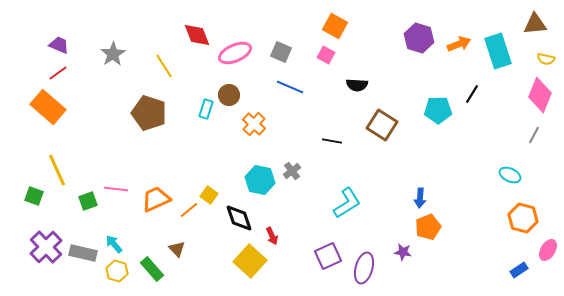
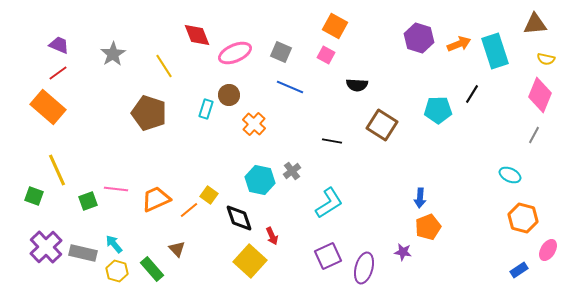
cyan rectangle at (498, 51): moved 3 px left
cyan L-shape at (347, 203): moved 18 px left
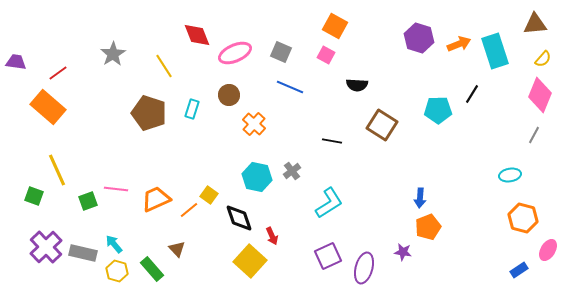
purple trapezoid at (59, 45): moved 43 px left, 17 px down; rotated 15 degrees counterclockwise
yellow semicircle at (546, 59): moved 3 px left; rotated 60 degrees counterclockwise
cyan rectangle at (206, 109): moved 14 px left
cyan ellipse at (510, 175): rotated 35 degrees counterclockwise
cyan hexagon at (260, 180): moved 3 px left, 3 px up
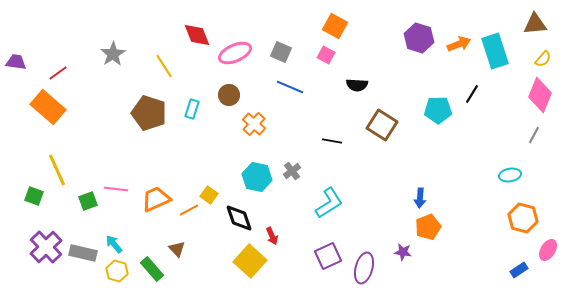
orange line at (189, 210): rotated 12 degrees clockwise
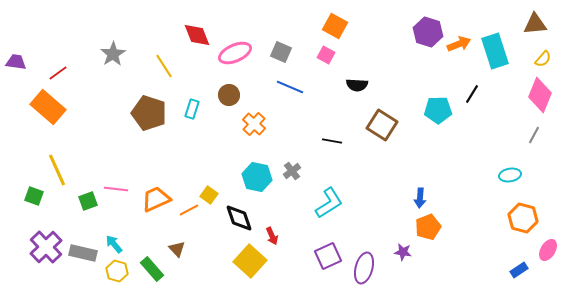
purple hexagon at (419, 38): moved 9 px right, 6 px up
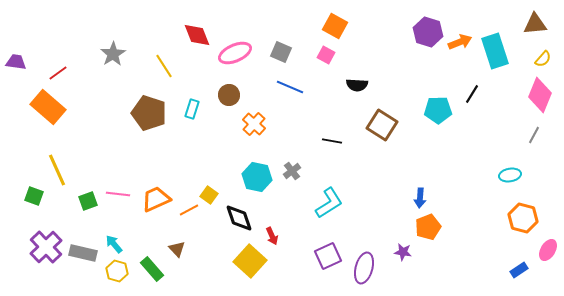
orange arrow at (459, 44): moved 1 px right, 2 px up
pink line at (116, 189): moved 2 px right, 5 px down
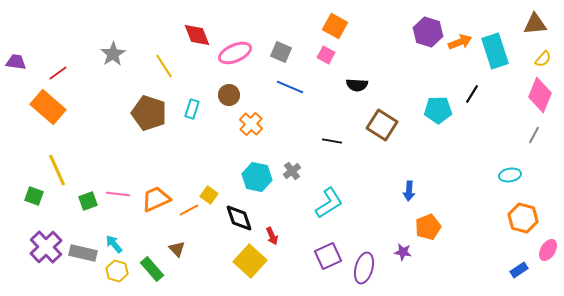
orange cross at (254, 124): moved 3 px left
blue arrow at (420, 198): moved 11 px left, 7 px up
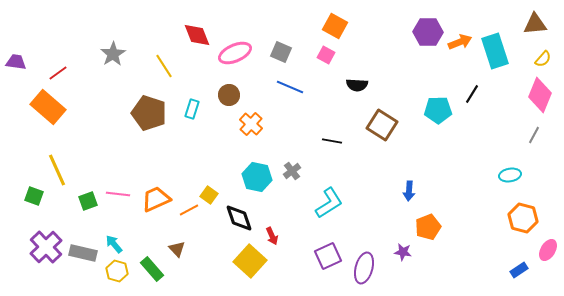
purple hexagon at (428, 32): rotated 16 degrees counterclockwise
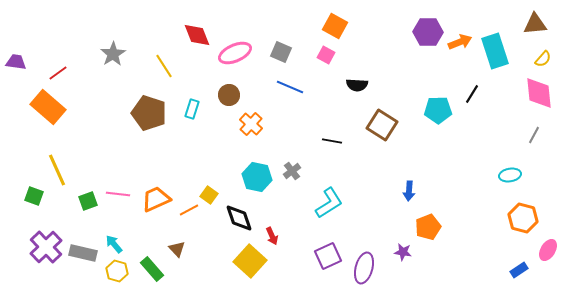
pink diamond at (540, 95): moved 1 px left, 2 px up; rotated 28 degrees counterclockwise
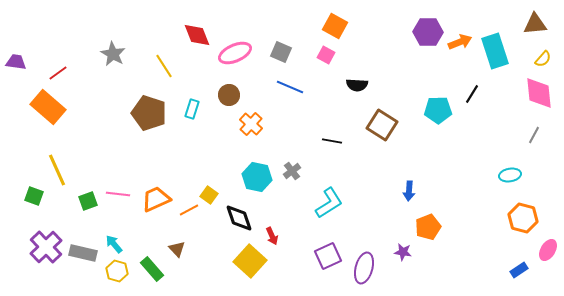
gray star at (113, 54): rotated 10 degrees counterclockwise
